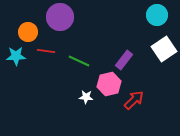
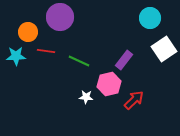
cyan circle: moved 7 px left, 3 px down
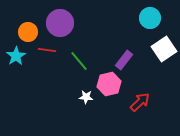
purple circle: moved 6 px down
red line: moved 1 px right, 1 px up
cyan star: rotated 30 degrees counterclockwise
green line: rotated 25 degrees clockwise
red arrow: moved 6 px right, 2 px down
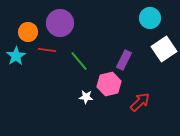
purple rectangle: rotated 12 degrees counterclockwise
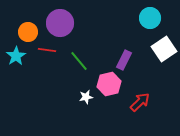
white star: rotated 16 degrees counterclockwise
